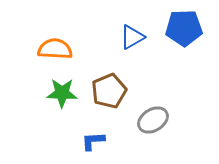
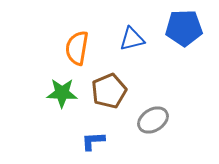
blue triangle: moved 2 px down; rotated 16 degrees clockwise
orange semicircle: moved 22 px right, 1 px up; rotated 84 degrees counterclockwise
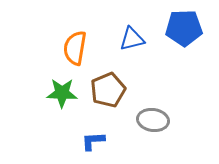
orange semicircle: moved 2 px left
brown pentagon: moved 1 px left, 1 px up
gray ellipse: rotated 40 degrees clockwise
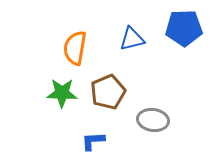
brown pentagon: moved 2 px down
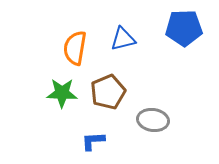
blue triangle: moved 9 px left
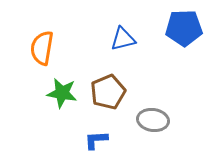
orange semicircle: moved 33 px left
green star: rotated 8 degrees clockwise
blue L-shape: moved 3 px right, 1 px up
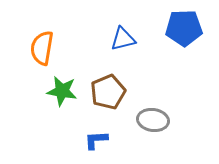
green star: moved 2 px up
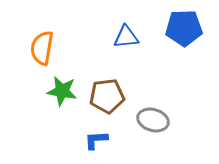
blue triangle: moved 3 px right, 2 px up; rotated 8 degrees clockwise
brown pentagon: moved 1 px left, 4 px down; rotated 16 degrees clockwise
gray ellipse: rotated 8 degrees clockwise
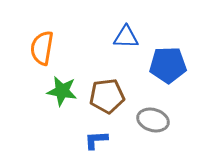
blue pentagon: moved 16 px left, 37 px down
blue triangle: rotated 8 degrees clockwise
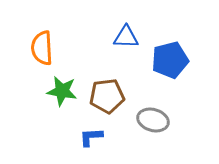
orange semicircle: rotated 12 degrees counterclockwise
blue pentagon: moved 2 px right, 5 px up; rotated 12 degrees counterclockwise
blue L-shape: moved 5 px left, 3 px up
